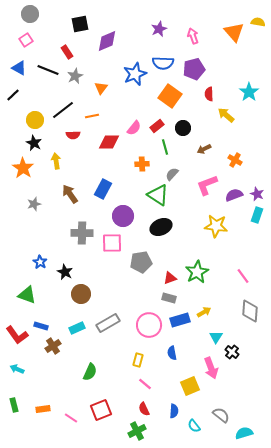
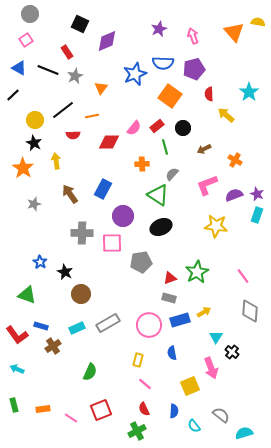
black square at (80, 24): rotated 36 degrees clockwise
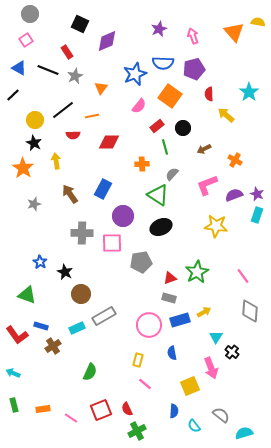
pink semicircle at (134, 128): moved 5 px right, 22 px up
gray rectangle at (108, 323): moved 4 px left, 7 px up
cyan arrow at (17, 369): moved 4 px left, 4 px down
red semicircle at (144, 409): moved 17 px left
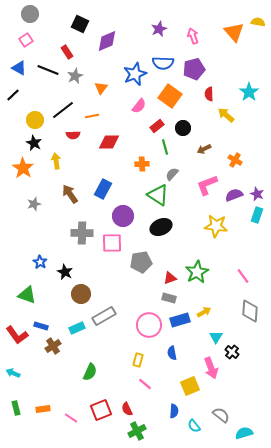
green rectangle at (14, 405): moved 2 px right, 3 px down
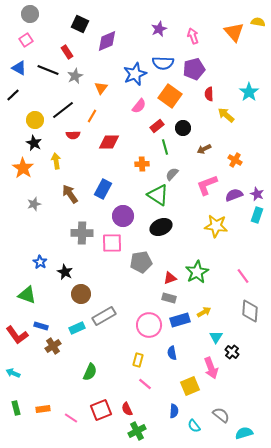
orange line at (92, 116): rotated 48 degrees counterclockwise
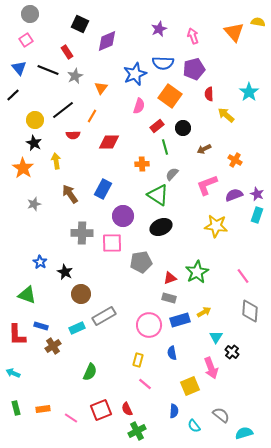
blue triangle at (19, 68): rotated 21 degrees clockwise
pink semicircle at (139, 106): rotated 21 degrees counterclockwise
red L-shape at (17, 335): rotated 35 degrees clockwise
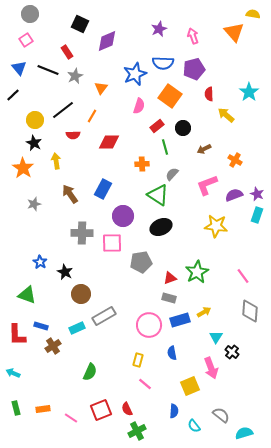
yellow semicircle at (258, 22): moved 5 px left, 8 px up
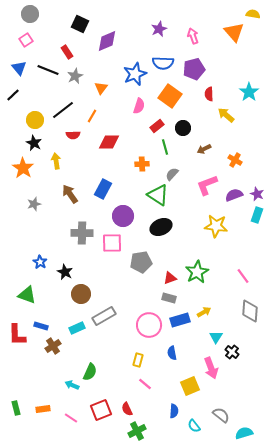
cyan arrow at (13, 373): moved 59 px right, 12 px down
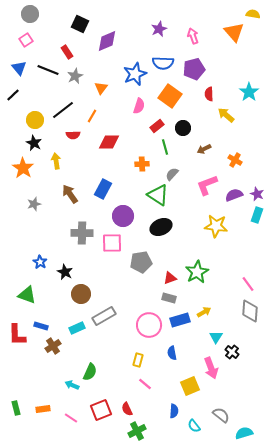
pink line at (243, 276): moved 5 px right, 8 px down
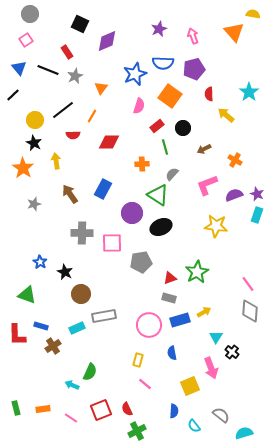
purple circle at (123, 216): moved 9 px right, 3 px up
gray rectangle at (104, 316): rotated 20 degrees clockwise
